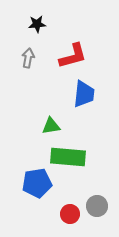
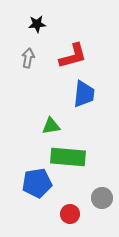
gray circle: moved 5 px right, 8 px up
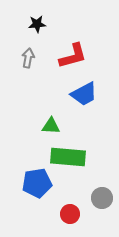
blue trapezoid: rotated 56 degrees clockwise
green triangle: rotated 12 degrees clockwise
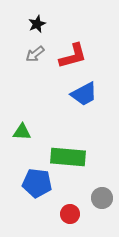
black star: rotated 18 degrees counterclockwise
gray arrow: moved 7 px right, 4 px up; rotated 138 degrees counterclockwise
green triangle: moved 29 px left, 6 px down
blue pentagon: rotated 16 degrees clockwise
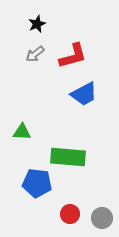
gray circle: moved 20 px down
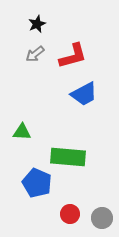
blue pentagon: rotated 16 degrees clockwise
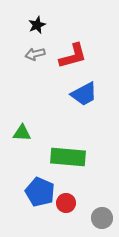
black star: moved 1 px down
gray arrow: rotated 24 degrees clockwise
green triangle: moved 1 px down
blue pentagon: moved 3 px right, 9 px down
red circle: moved 4 px left, 11 px up
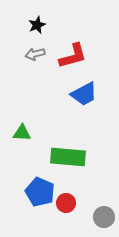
gray circle: moved 2 px right, 1 px up
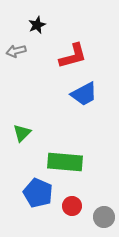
gray arrow: moved 19 px left, 3 px up
green triangle: rotated 48 degrees counterclockwise
green rectangle: moved 3 px left, 5 px down
blue pentagon: moved 2 px left, 1 px down
red circle: moved 6 px right, 3 px down
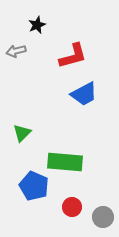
blue pentagon: moved 4 px left, 7 px up
red circle: moved 1 px down
gray circle: moved 1 px left
